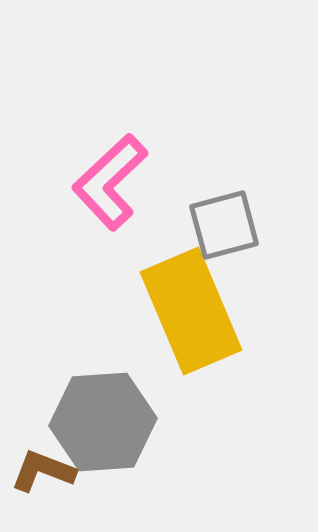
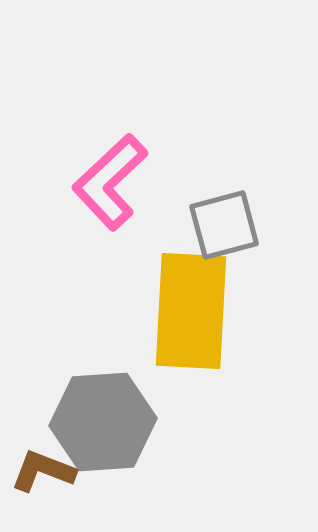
yellow rectangle: rotated 26 degrees clockwise
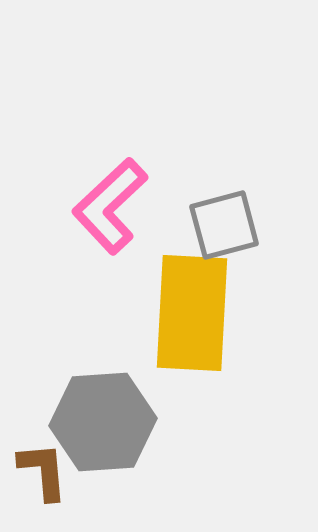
pink L-shape: moved 24 px down
yellow rectangle: moved 1 px right, 2 px down
brown L-shape: rotated 64 degrees clockwise
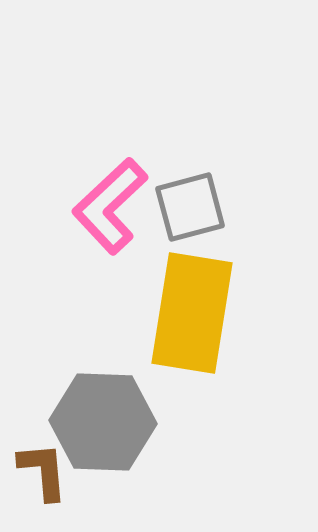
gray square: moved 34 px left, 18 px up
yellow rectangle: rotated 6 degrees clockwise
gray hexagon: rotated 6 degrees clockwise
